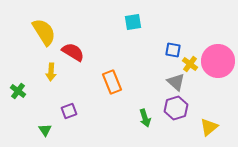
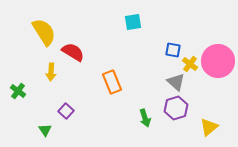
purple square: moved 3 px left; rotated 28 degrees counterclockwise
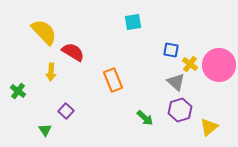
yellow semicircle: rotated 12 degrees counterclockwise
blue square: moved 2 px left
pink circle: moved 1 px right, 4 px down
orange rectangle: moved 1 px right, 2 px up
purple hexagon: moved 4 px right, 2 px down
green arrow: rotated 30 degrees counterclockwise
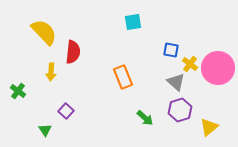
red semicircle: rotated 65 degrees clockwise
pink circle: moved 1 px left, 3 px down
orange rectangle: moved 10 px right, 3 px up
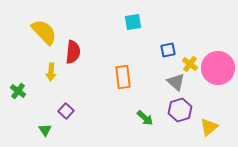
blue square: moved 3 px left; rotated 21 degrees counterclockwise
orange rectangle: rotated 15 degrees clockwise
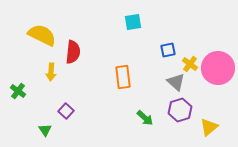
yellow semicircle: moved 2 px left, 3 px down; rotated 20 degrees counterclockwise
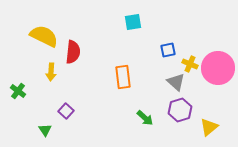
yellow semicircle: moved 2 px right, 1 px down
yellow cross: rotated 14 degrees counterclockwise
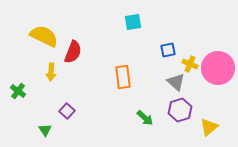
red semicircle: rotated 15 degrees clockwise
purple square: moved 1 px right
